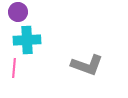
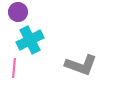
cyan cross: moved 3 px right; rotated 24 degrees counterclockwise
gray L-shape: moved 6 px left
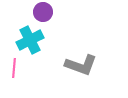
purple circle: moved 25 px right
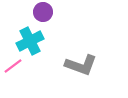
cyan cross: moved 1 px down
pink line: moved 1 px left, 2 px up; rotated 48 degrees clockwise
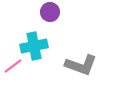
purple circle: moved 7 px right
cyan cross: moved 4 px right, 5 px down; rotated 16 degrees clockwise
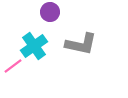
cyan cross: rotated 24 degrees counterclockwise
gray L-shape: moved 21 px up; rotated 8 degrees counterclockwise
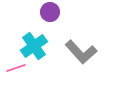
gray L-shape: moved 8 px down; rotated 36 degrees clockwise
pink line: moved 3 px right, 2 px down; rotated 18 degrees clockwise
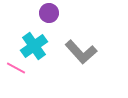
purple circle: moved 1 px left, 1 px down
pink line: rotated 48 degrees clockwise
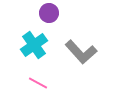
cyan cross: moved 1 px up
pink line: moved 22 px right, 15 px down
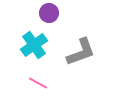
gray L-shape: rotated 68 degrees counterclockwise
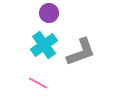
cyan cross: moved 10 px right
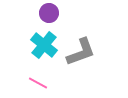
cyan cross: rotated 16 degrees counterclockwise
